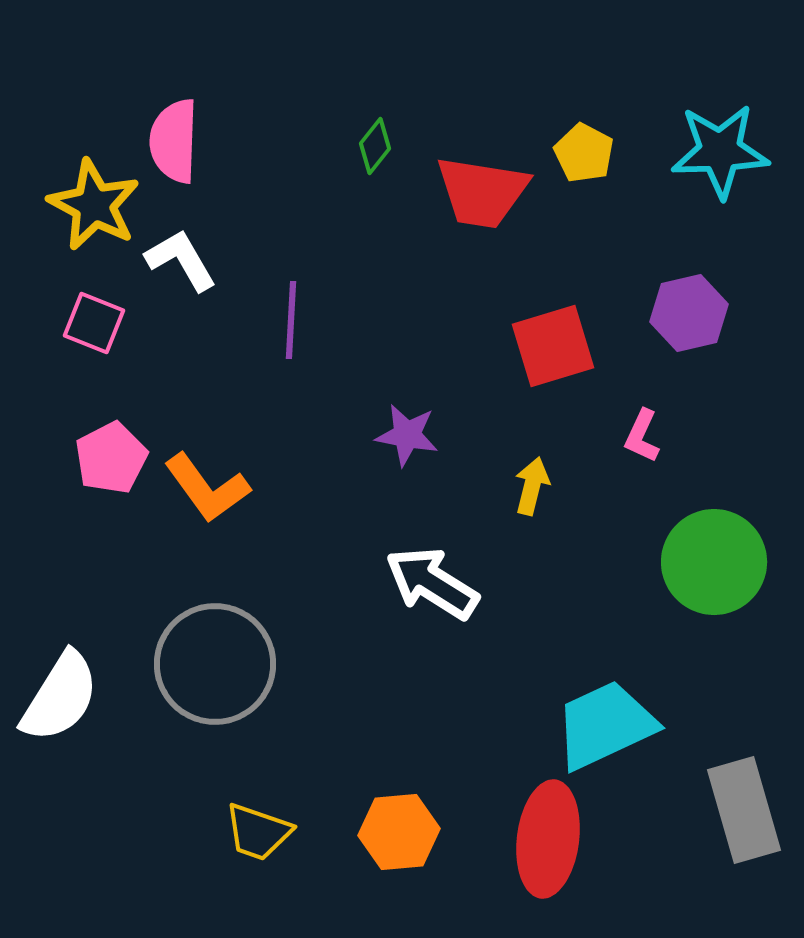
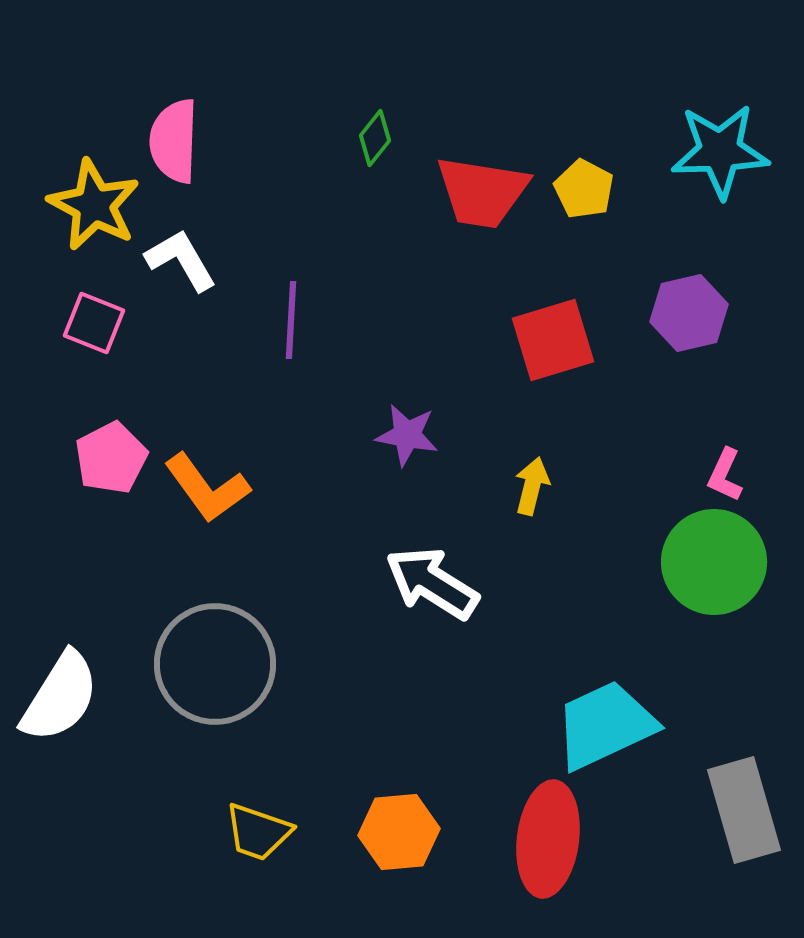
green diamond: moved 8 px up
yellow pentagon: moved 36 px down
red square: moved 6 px up
pink L-shape: moved 83 px right, 39 px down
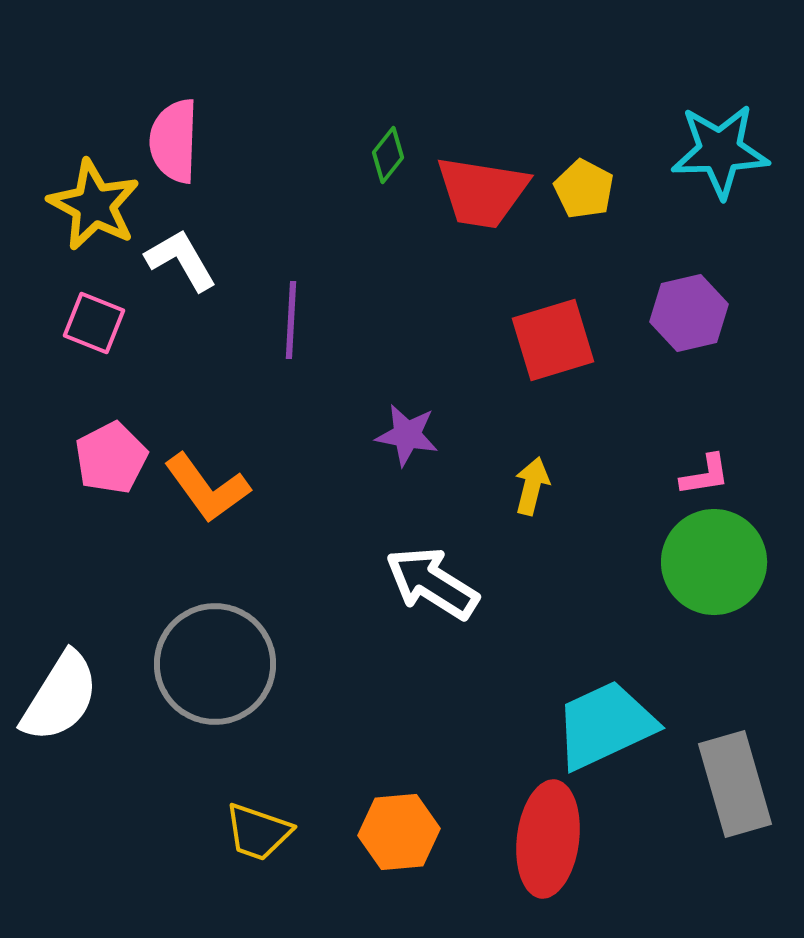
green diamond: moved 13 px right, 17 px down
pink L-shape: moved 20 px left; rotated 124 degrees counterclockwise
gray rectangle: moved 9 px left, 26 px up
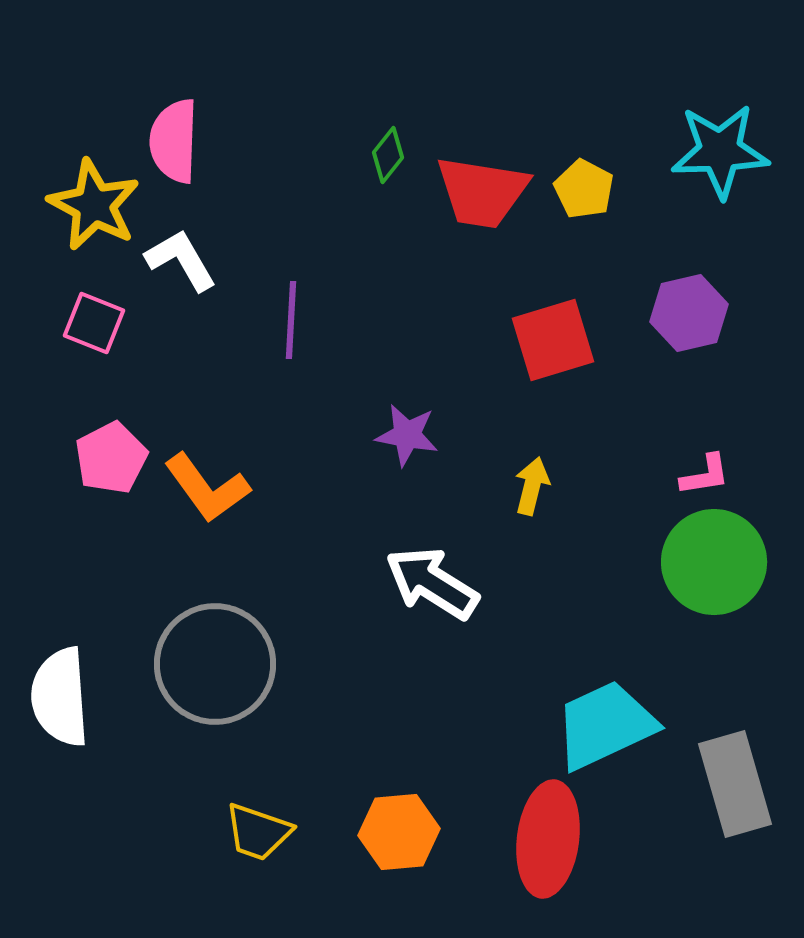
white semicircle: rotated 144 degrees clockwise
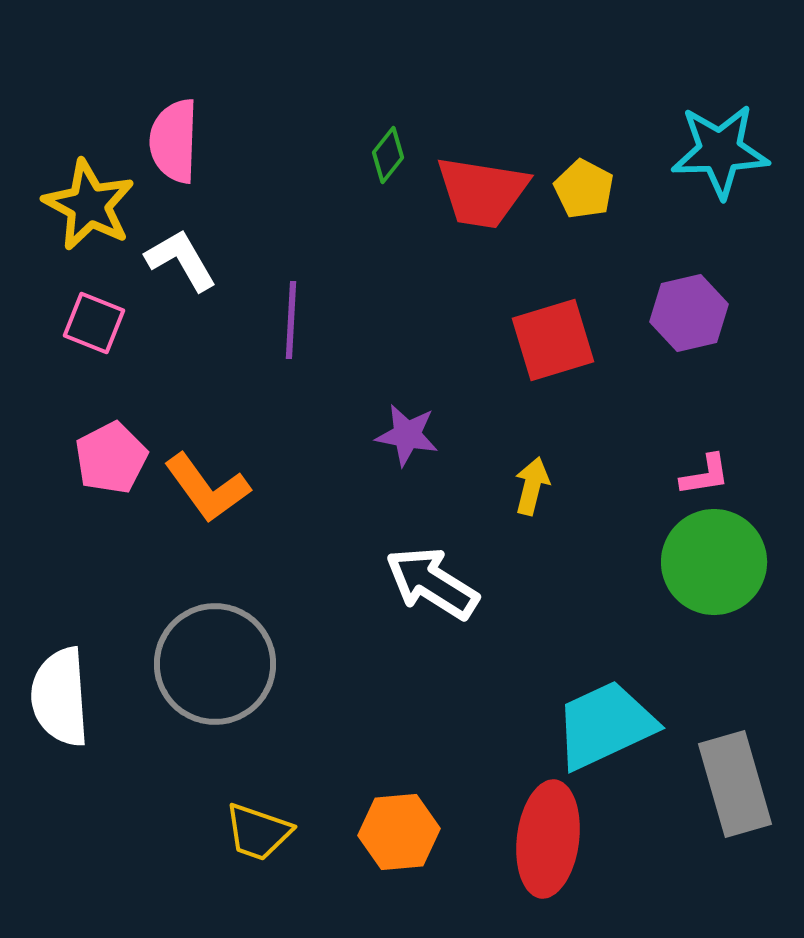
yellow star: moved 5 px left
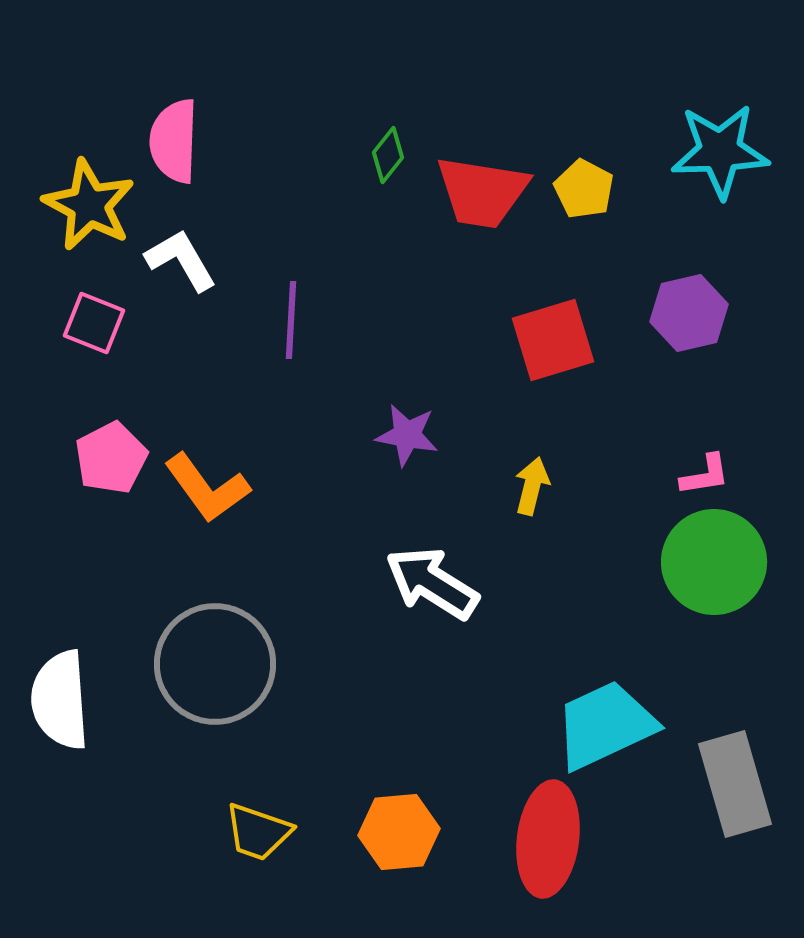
white semicircle: moved 3 px down
